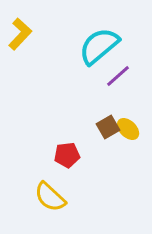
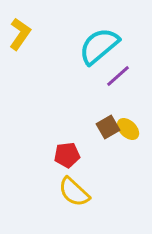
yellow L-shape: rotated 8 degrees counterclockwise
yellow semicircle: moved 24 px right, 5 px up
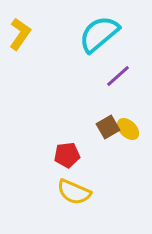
cyan semicircle: moved 12 px up
yellow semicircle: rotated 20 degrees counterclockwise
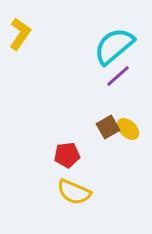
cyan semicircle: moved 15 px right, 12 px down
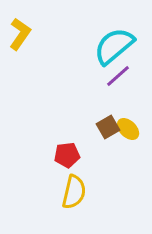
yellow semicircle: rotated 100 degrees counterclockwise
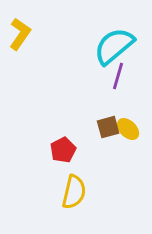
purple line: rotated 32 degrees counterclockwise
brown square: rotated 15 degrees clockwise
red pentagon: moved 4 px left, 5 px up; rotated 20 degrees counterclockwise
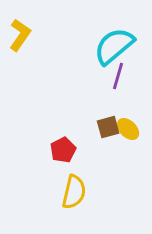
yellow L-shape: moved 1 px down
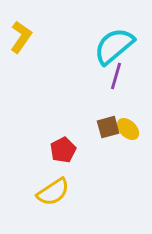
yellow L-shape: moved 1 px right, 2 px down
purple line: moved 2 px left
yellow semicircle: moved 21 px left; rotated 44 degrees clockwise
